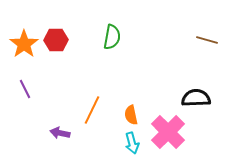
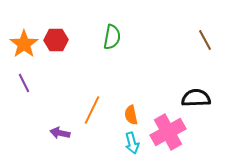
brown line: moved 2 px left; rotated 45 degrees clockwise
purple line: moved 1 px left, 6 px up
pink cross: rotated 16 degrees clockwise
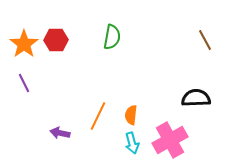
orange line: moved 6 px right, 6 px down
orange semicircle: rotated 18 degrees clockwise
pink cross: moved 2 px right, 8 px down
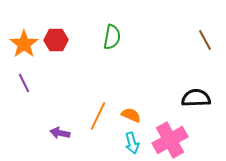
orange semicircle: rotated 108 degrees clockwise
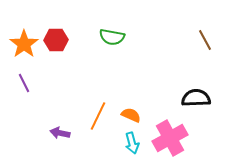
green semicircle: rotated 90 degrees clockwise
pink cross: moved 2 px up
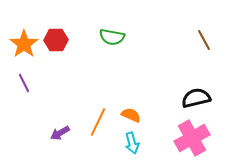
brown line: moved 1 px left
black semicircle: rotated 12 degrees counterclockwise
orange line: moved 6 px down
purple arrow: rotated 42 degrees counterclockwise
pink cross: moved 22 px right
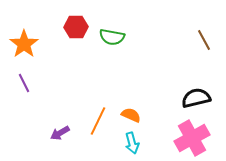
red hexagon: moved 20 px right, 13 px up
orange line: moved 1 px up
